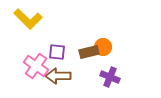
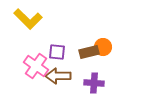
purple cross: moved 16 px left, 6 px down; rotated 18 degrees counterclockwise
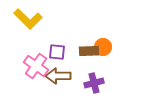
brown rectangle: moved 1 px up; rotated 12 degrees clockwise
purple cross: rotated 18 degrees counterclockwise
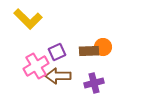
purple square: rotated 30 degrees counterclockwise
pink cross: rotated 25 degrees clockwise
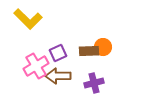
purple square: moved 1 px right, 1 px down
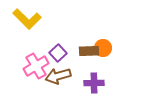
yellow L-shape: moved 1 px left
orange circle: moved 1 px down
purple square: rotated 18 degrees counterclockwise
brown arrow: rotated 15 degrees counterclockwise
purple cross: rotated 12 degrees clockwise
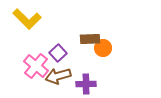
brown rectangle: moved 1 px right, 12 px up
pink cross: rotated 20 degrees counterclockwise
purple cross: moved 8 px left, 1 px down
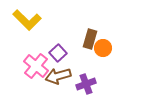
yellow L-shape: moved 1 px down
brown rectangle: rotated 72 degrees counterclockwise
purple cross: rotated 18 degrees counterclockwise
